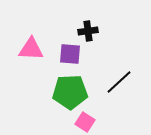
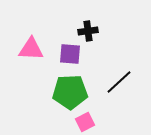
pink square: rotated 30 degrees clockwise
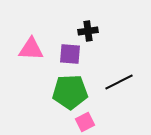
black line: rotated 16 degrees clockwise
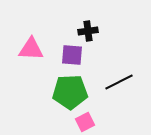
purple square: moved 2 px right, 1 px down
